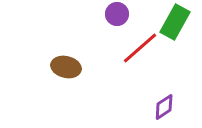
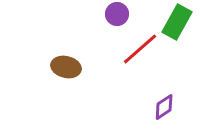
green rectangle: moved 2 px right
red line: moved 1 px down
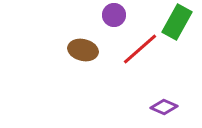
purple circle: moved 3 px left, 1 px down
brown ellipse: moved 17 px right, 17 px up
purple diamond: rotated 56 degrees clockwise
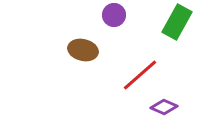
red line: moved 26 px down
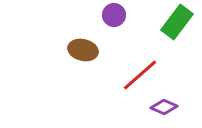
green rectangle: rotated 8 degrees clockwise
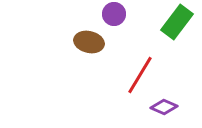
purple circle: moved 1 px up
brown ellipse: moved 6 px right, 8 px up
red line: rotated 18 degrees counterclockwise
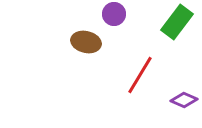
brown ellipse: moved 3 px left
purple diamond: moved 20 px right, 7 px up
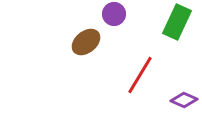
green rectangle: rotated 12 degrees counterclockwise
brown ellipse: rotated 52 degrees counterclockwise
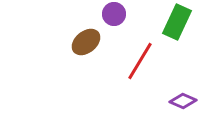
red line: moved 14 px up
purple diamond: moved 1 px left, 1 px down
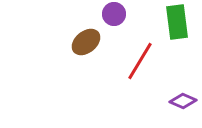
green rectangle: rotated 32 degrees counterclockwise
